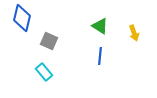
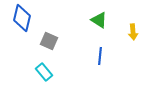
green triangle: moved 1 px left, 6 px up
yellow arrow: moved 1 px left, 1 px up; rotated 14 degrees clockwise
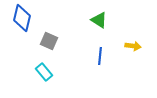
yellow arrow: moved 14 px down; rotated 77 degrees counterclockwise
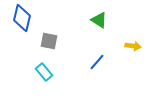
gray square: rotated 12 degrees counterclockwise
blue line: moved 3 px left, 6 px down; rotated 36 degrees clockwise
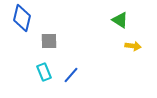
green triangle: moved 21 px right
gray square: rotated 12 degrees counterclockwise
blue line: moved 26 px left, 13 px down
cyan rectangle: rotated 18 degrees clockwise
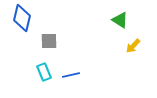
yellow arrow: rotated 126 degrees clockwise
blue line: rotated 36 degrees clockwise
